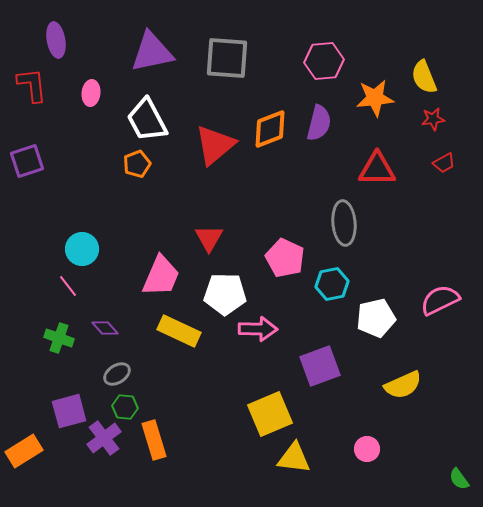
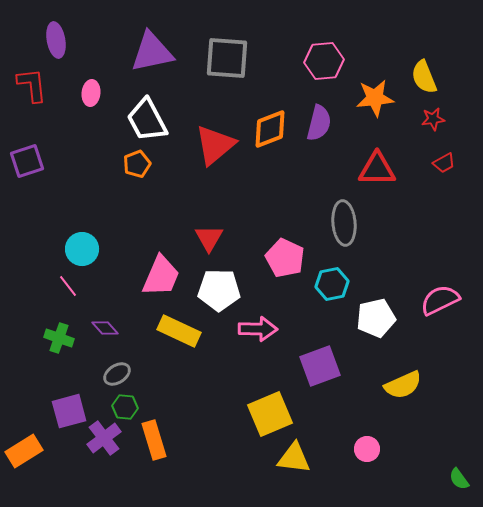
white pentagon at (225, 294): moved 6 px left, 4 px up
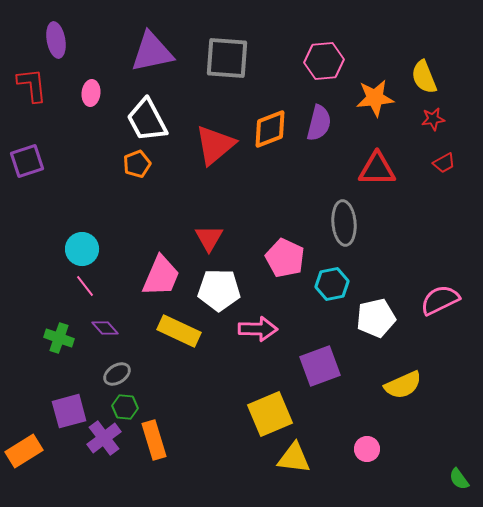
pink line at (68, 286): moved 17 px right
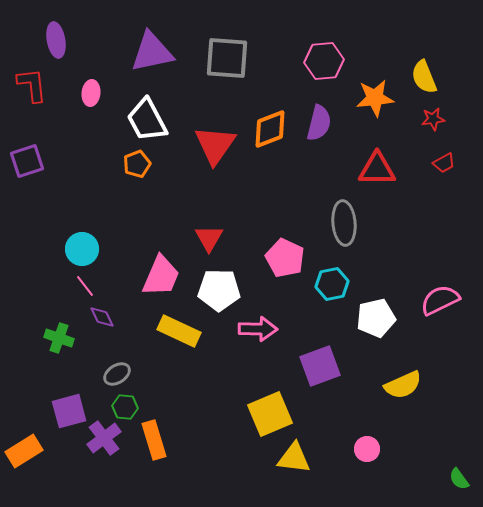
red triangle at (215, 145): rotated 15 degrees counterclockwise
purple diamond at (105, 328): moved 3 px left, 11 px up; rotated 16 degrees clockwise
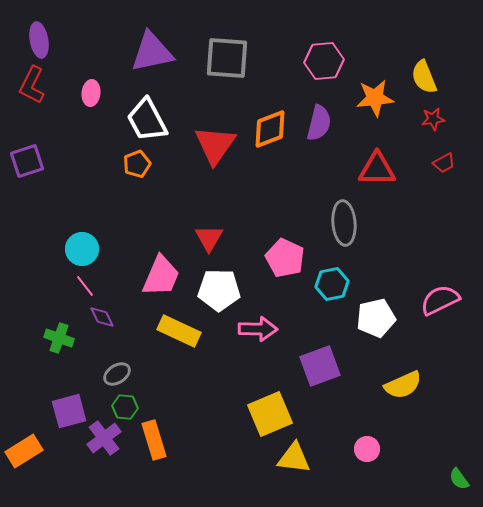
purple ellipse at (56, 40): moved 17 px left
red L-shape at (32, 85): rotated 147 degrees counterclockwise
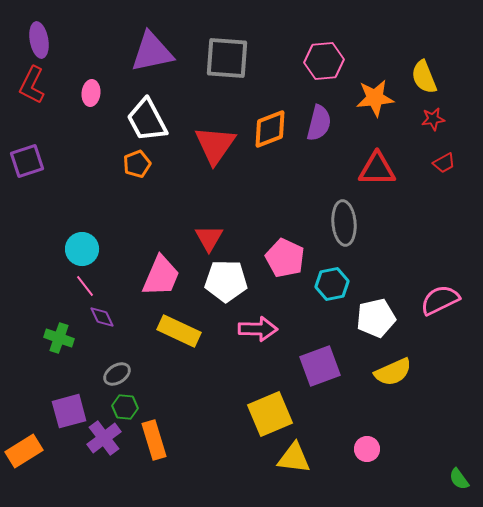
white pentagon at (219, 290): moved 7 px right, 9 px up
yellow semicircle at (403, 385): moved 10 px left, 13 px up
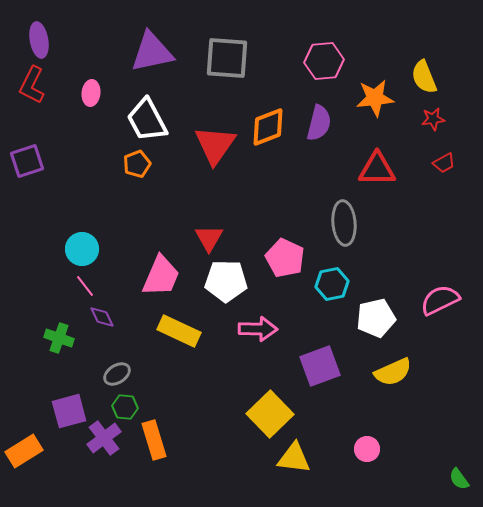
orange diamond at (270, 129): moved 2 px left, 2 px up
yellow square at (270, 414): rotated 21 degrees counterclockwise
